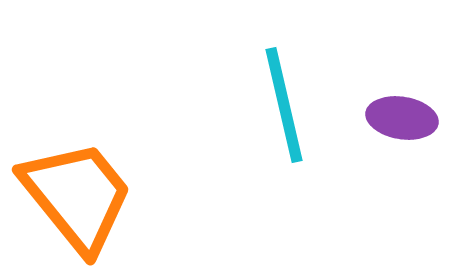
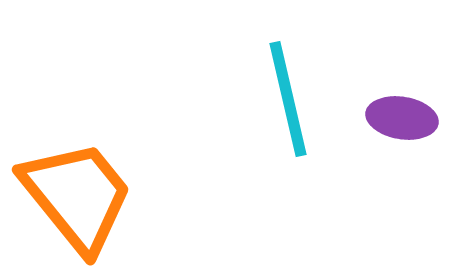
cyan line: moved 4 px right, 6 px up
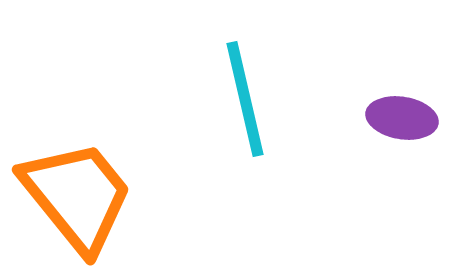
cyan line: moved 43 px left
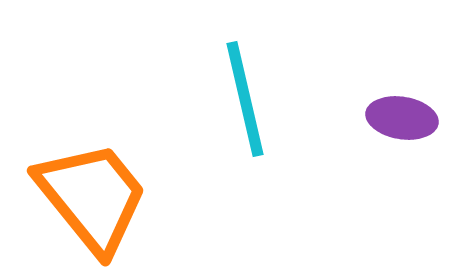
orange trapezoid: moved 15 px right, 1 px down
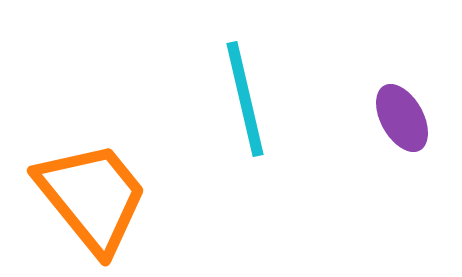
purple ellipse: rotated 52 degrees clockwise
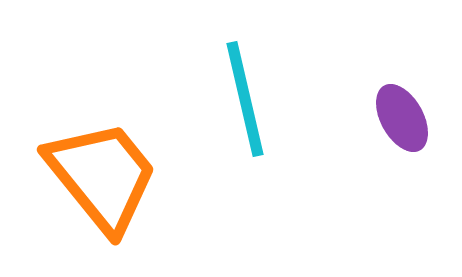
orange trapezoid: moved 10 px right, 21 px up
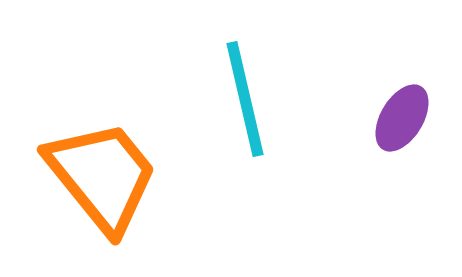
purple ellipse: rotated 60 degrees clockwise
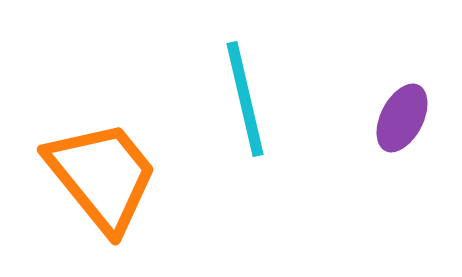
purple ellipse: rotated 4 degrees counterclockwise
